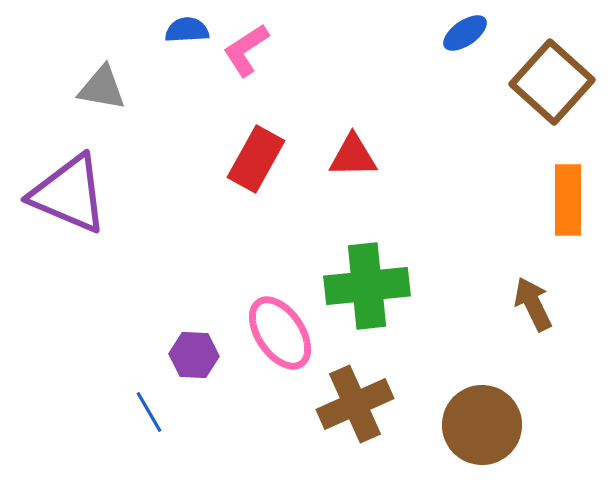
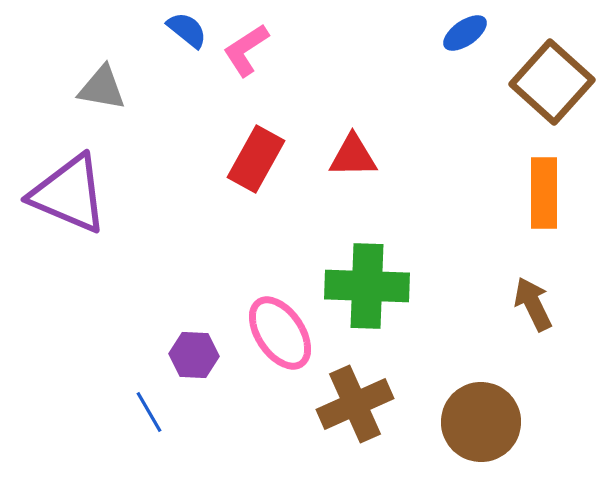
blue semicircle: rotated 42 degrees clockwise
orange rectangle: moved 24 px left, 7 px up
green cross: rotated 8 degrees clockwise
brown circle: moved 1 px left, 3 px up
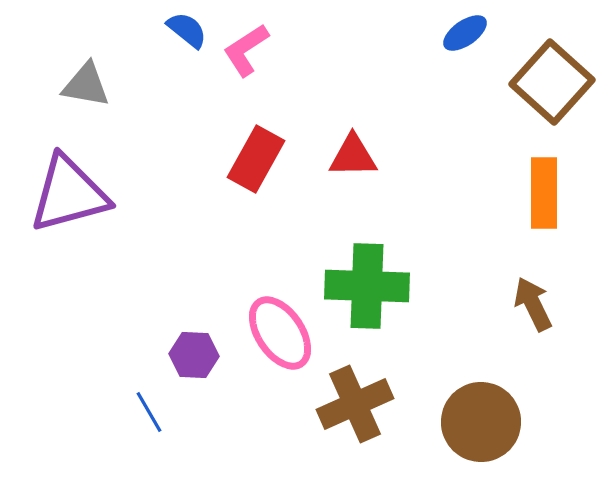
gray triangle: moved 16 px left, 3 px up
purple triangle: rotated 38 degrees counterclockwise
